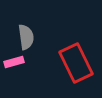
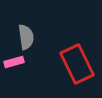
red rectangle: moved 1 px right, 1 px down
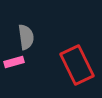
red rectangle: moved 1 px down
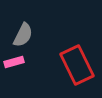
gray semicircle: moved 3 px left, 2 px up; rotated 35 degrees clockwise
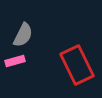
pink rectangle: moved 1 px right, 1 px up
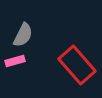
red rectangle: rotated 15 degrees counterclockwise
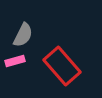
red rectangle: moved 15 px left, 1 px down
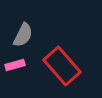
pink rectangle: moved 4 px down
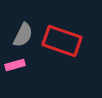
red rectangle: moved 25 px up; rotated 30 degrees counterclockwise
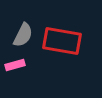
red rectangle: rotated 9 degrees counterclockwise
